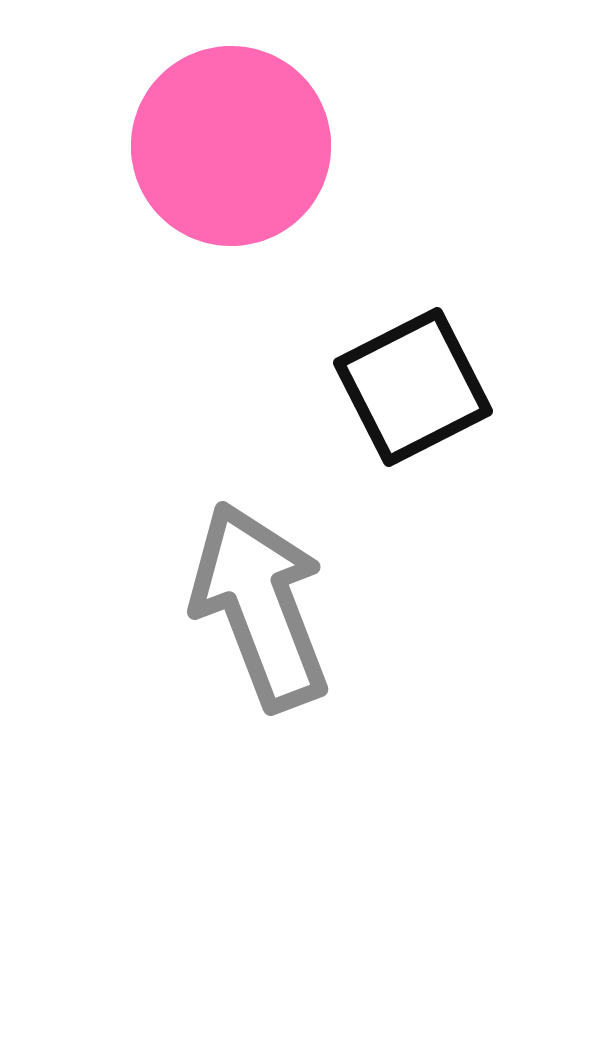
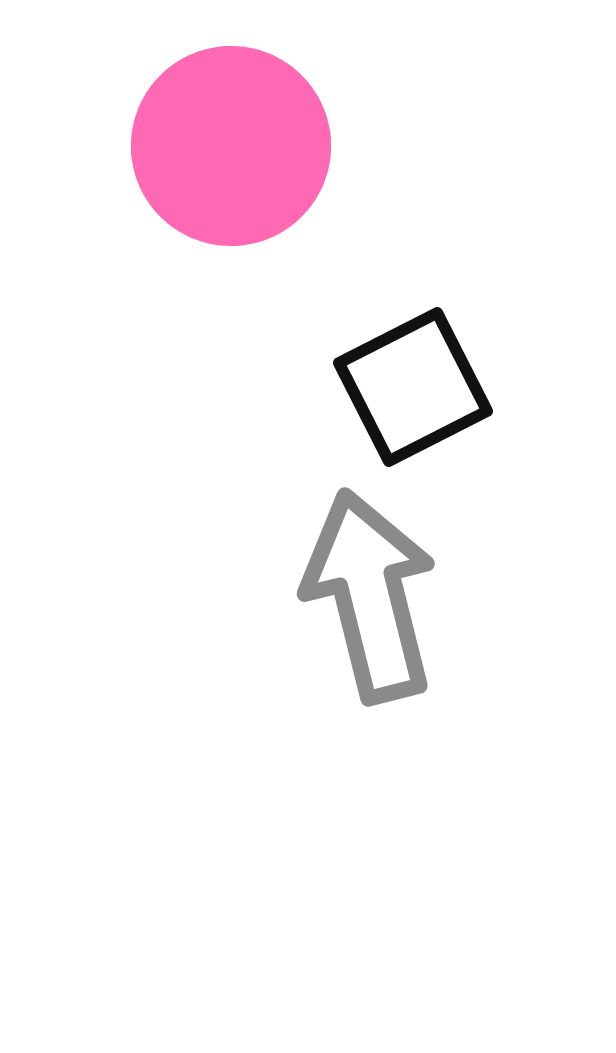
gray arrow: moved 110 px right, 10 px up; rotated 7 degrees clockwise
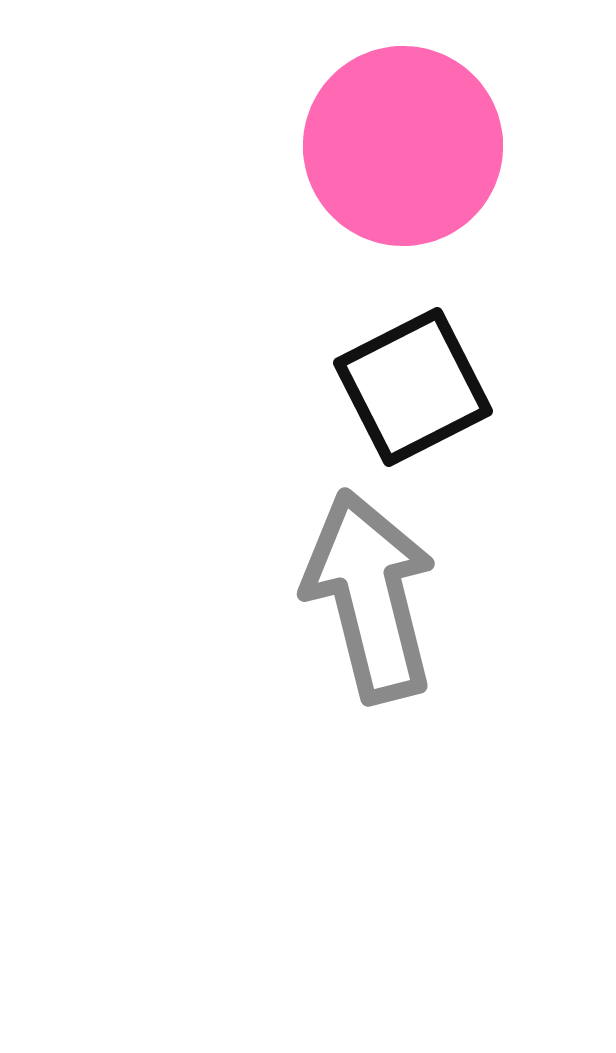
pink circle: moved 172 px right
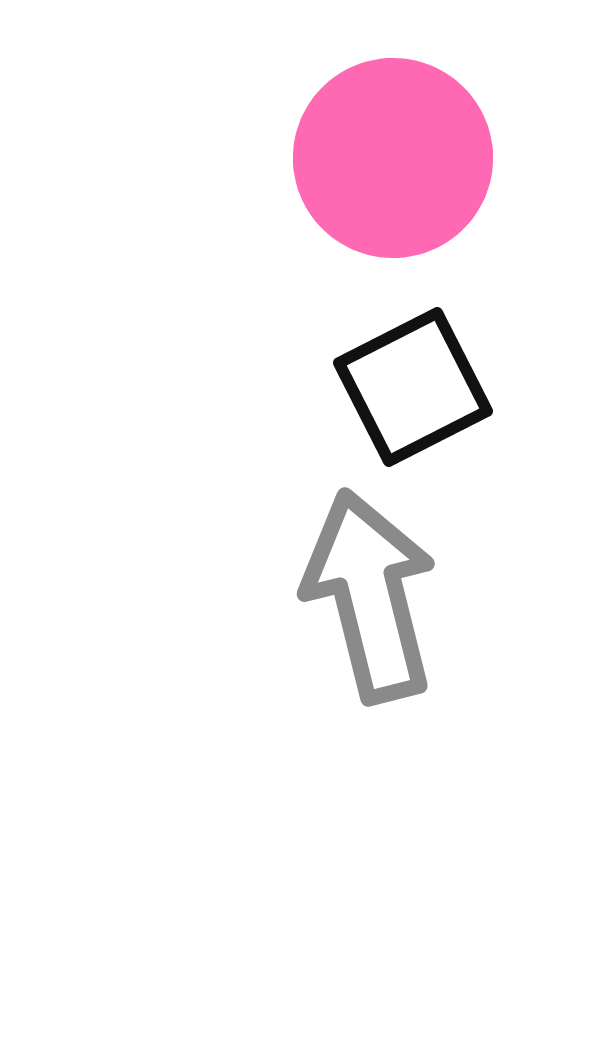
pink circle: moved 10 px left, 12 px down
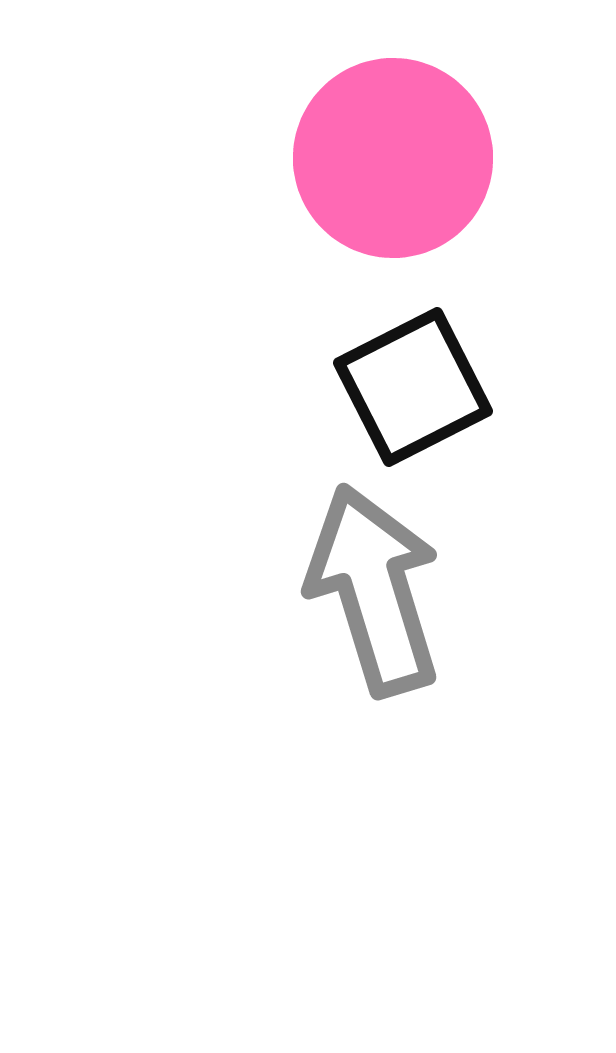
gray arrow: moved 4 px right, 6 px up; rotated 3 degrees counterclockwise
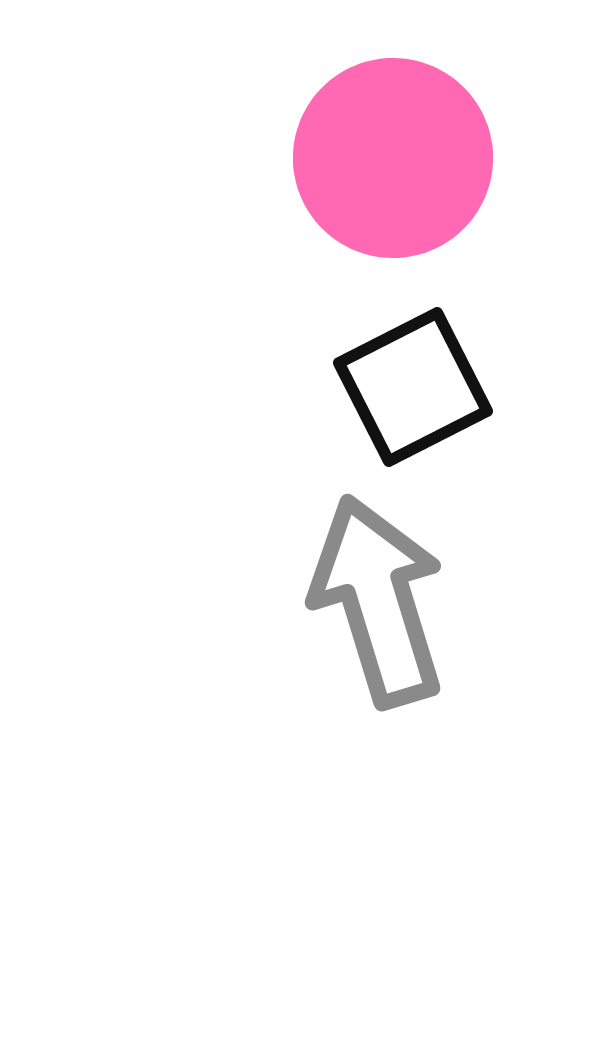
gray arrow: moved 4 px right, 11 px down
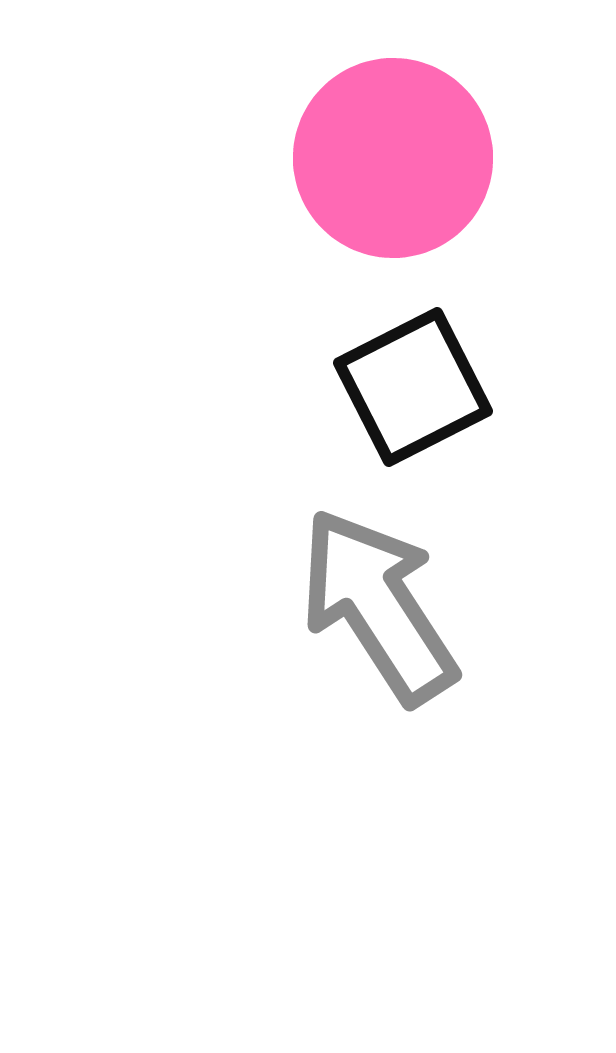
gray arrow: moved 5 px down; rotated 16 degrees counterclockwise
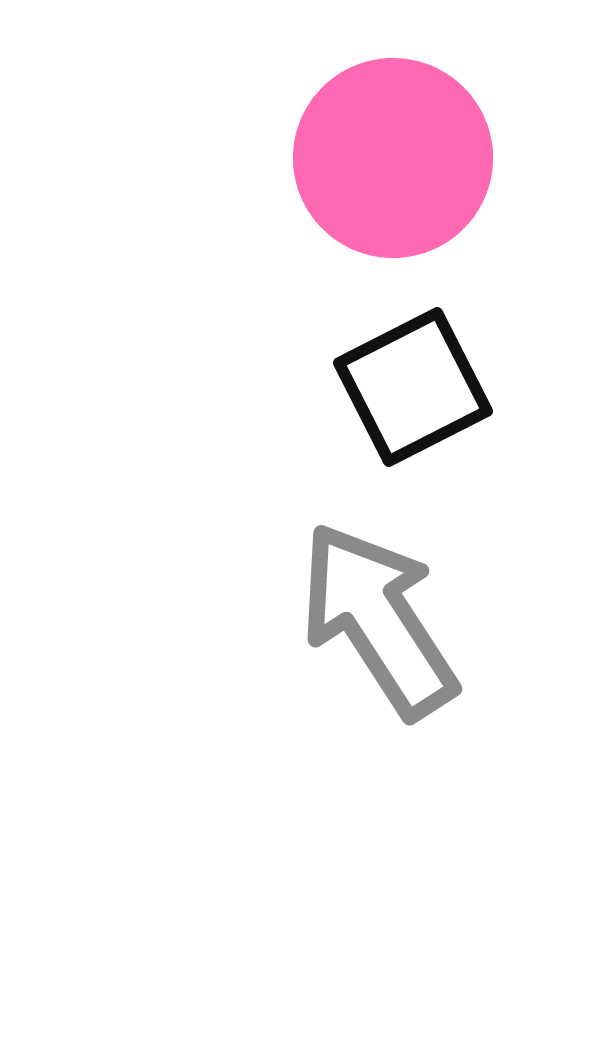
gray arrow: moved 14 px down
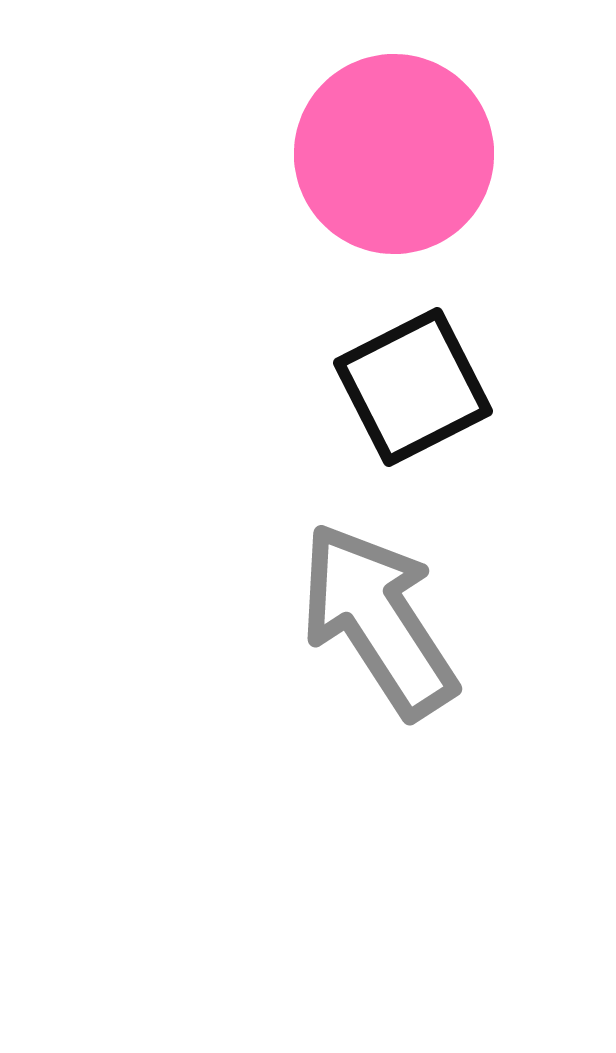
pink circle: moved 1 px right, 4 px up
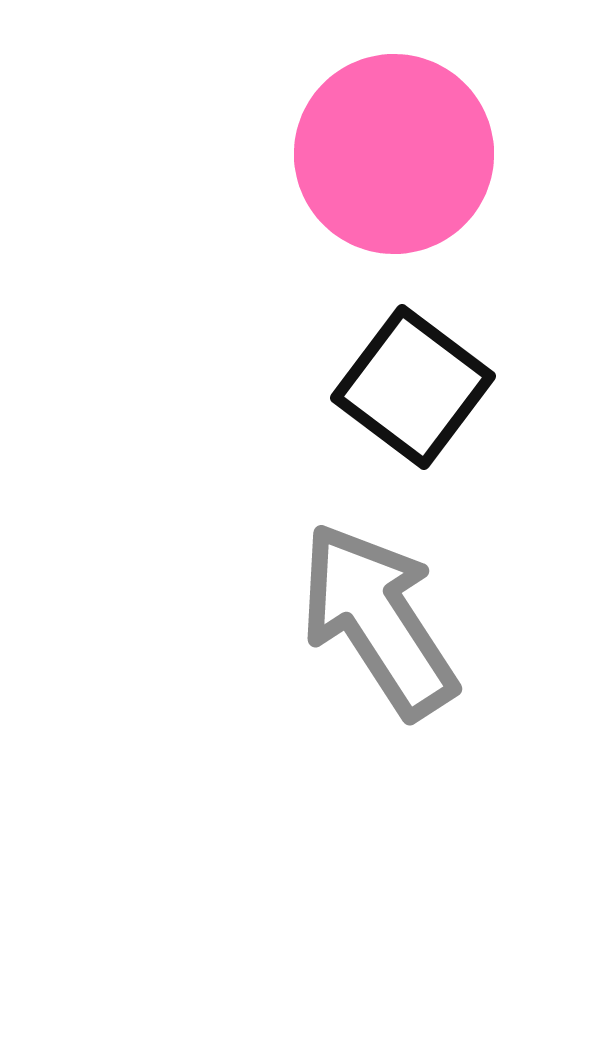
black square: rotated 26 degrees counterclockwise
